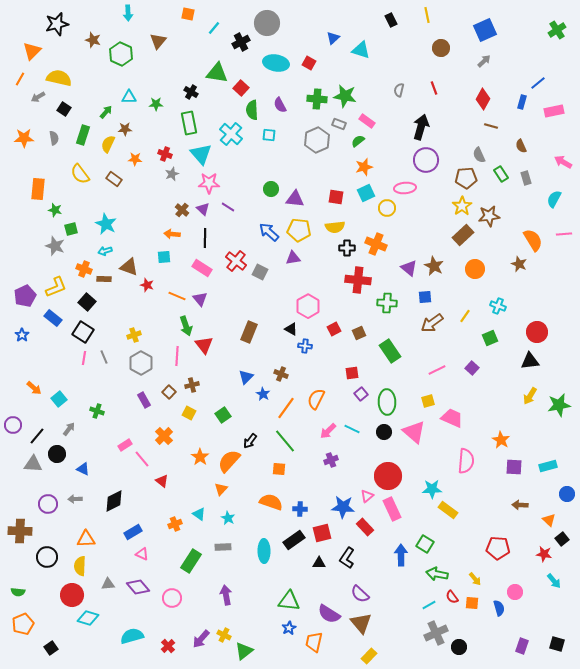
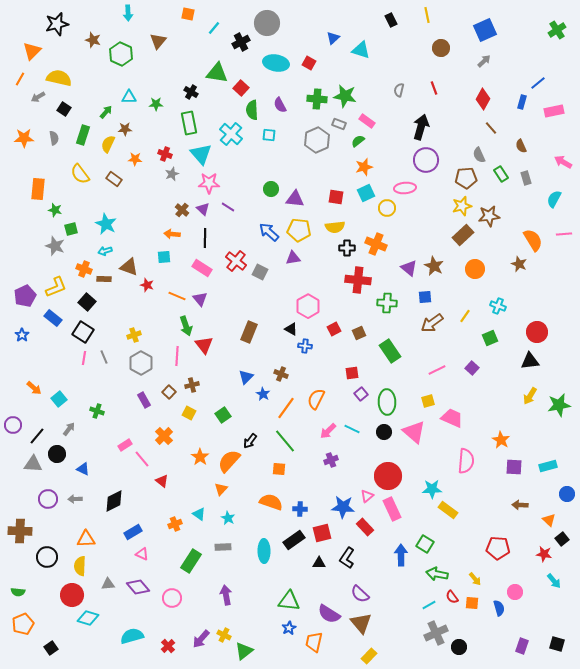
brown line at (491, 126): moved 2 px down; rotated 32 degrees clockwise
yellow star at (462, 206): rotated 18 degrees clockwise
purple circle at (48, 504): moved 5 px up
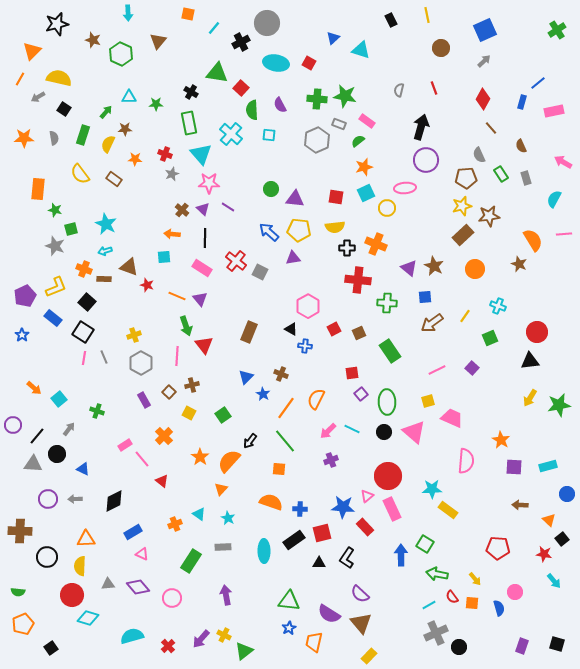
yellow arrow at (530, 396): moved 2 px down
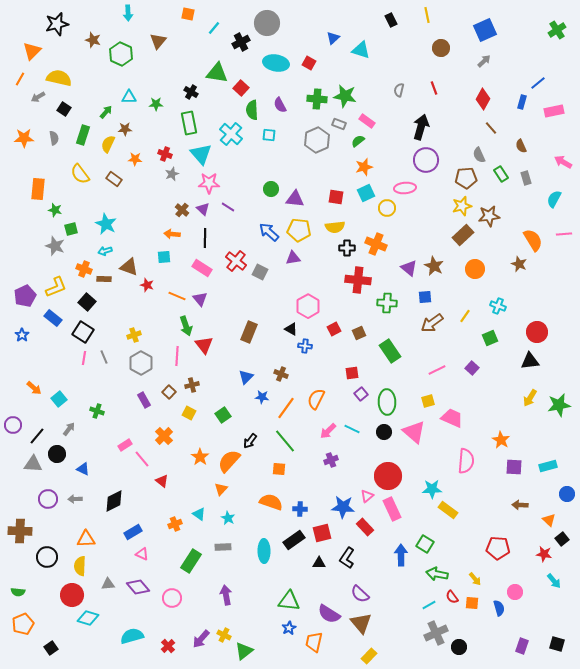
blue star at (263, 394): moved 1 px left, 3 px down; rotated 24 degrees counterclockwise
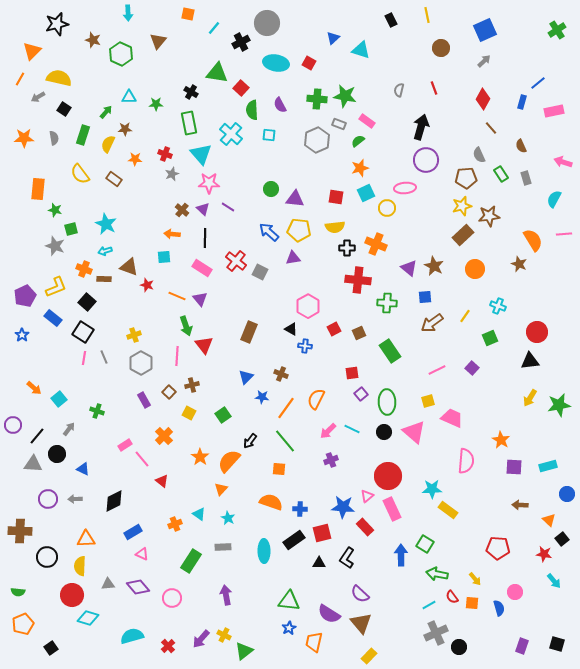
pink arrow at (563, 162): rotated 12 degrees counterclockwise
orange star at (364, 167): moved 4 px left, 1 px down
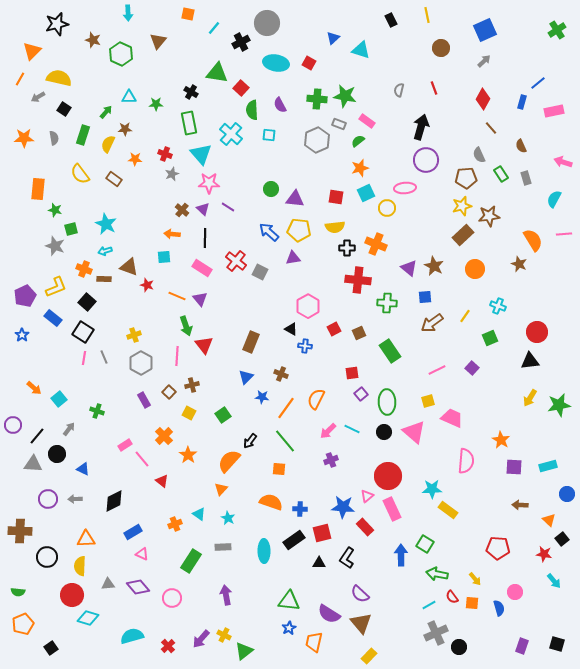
brown rectangle at (249, 332): moved 2 px right, 10 px down
orange star at (200, 457): moved 12 px left, 2 px up
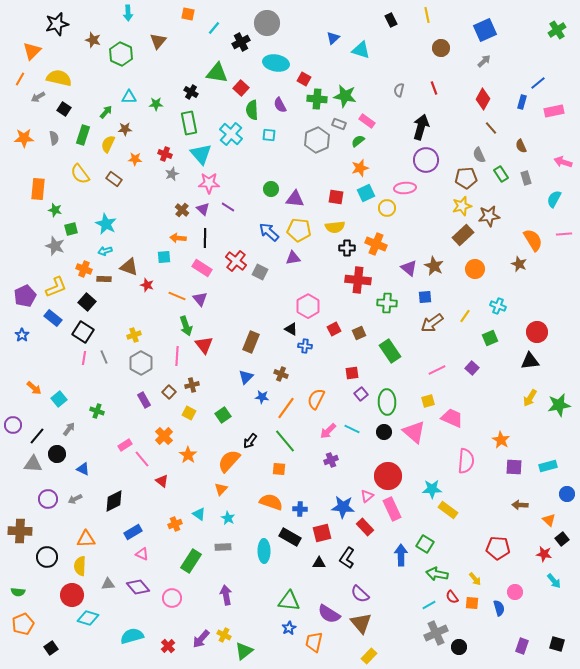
red square at (309, 63): moved 5 px left, 16 px down
orange arrow at (172, 234): moved 6 px right, 4 px down
gray arrow at (75, 499): rotated 24 degrees counterclockwise
black rectangle at (294, 540): moved 4 px left, 3 px up; rotated 65 degrees clockwise
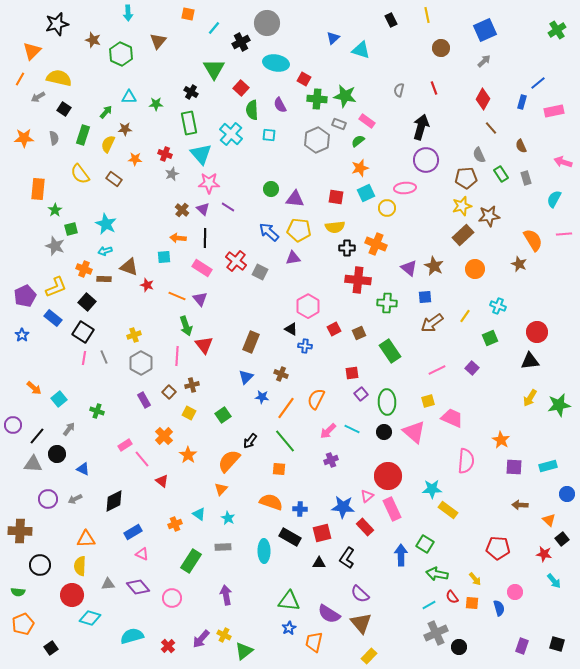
green triangle at (217, 73): moved 3 px left, 4 px up; rotated 50 degrees clockwise
green star at (55, 210): rotated 24 degrees clockwise
black circle at (47, 557): moved 7 px left, 8 px down
cyan diamond at (88, 618): moved 2 px right
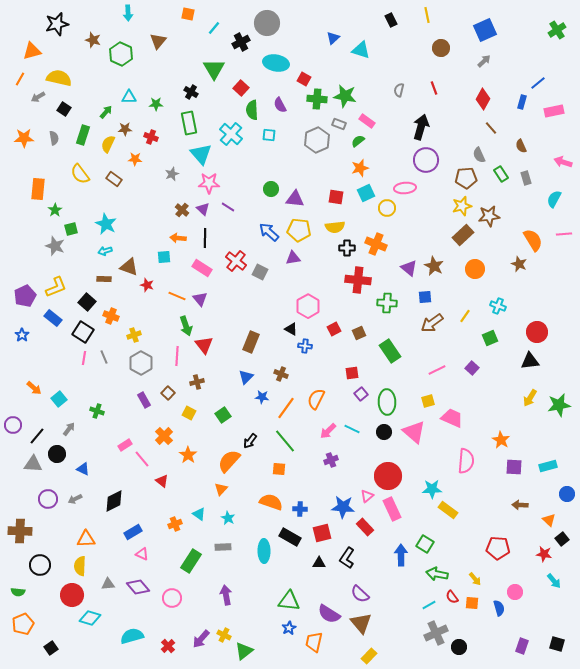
orange triangle at (32, 51): rotated 30 degrees clockwise
red cross at (165, 154): moved 14 px left, 17 px up
orange cross at (84, 269): moved 27 px right, 47 px down
brown cross at (192, 385): moved 5 px right, 3 px up
brown square at (169, 392): moved 1 px left, 1 px down
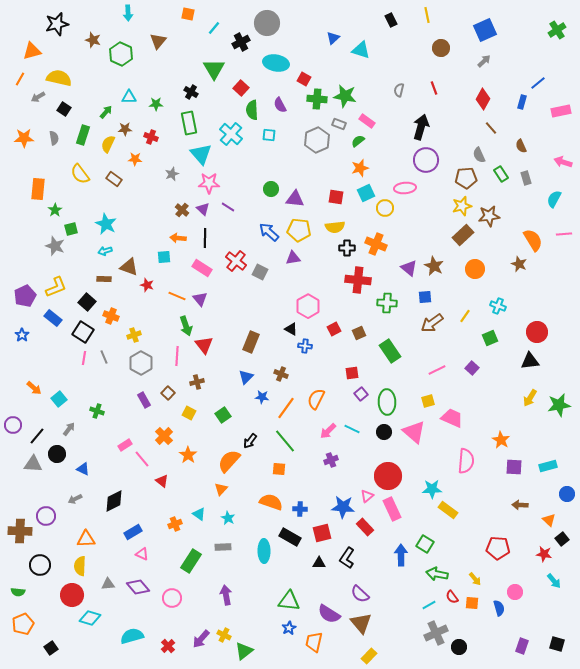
pink rectangle at (554, 111): moved 7 px right
yellow circle at (387, 208): moved 2 px left
purple circle at (48, 499): moved 2 px left, 17 px down
